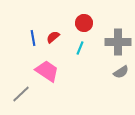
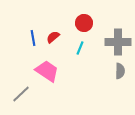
gray semicircle: moved 1 px left, 1 px up; rotated 56 degrees counterclockwise
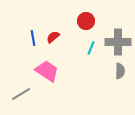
red circle: moved 2 px right, 2 px up
cyan line: moved 11 px right
gray line: rotated 12 degrees clockwise
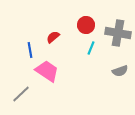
red circle: moved 4 px down
blue line: moved 3 px left, 12 px down
gray cross: moved 9 px up; rotated 10 degrees clockwise
gray semicircle: rotated 70 degrees clockwise
gray line: rotated 12 degrees counterclockwise
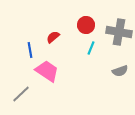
gray cross: moved 1 px right, 1 px up
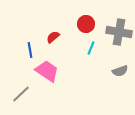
red circle: moved 1 px up
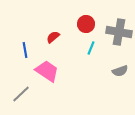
blue line: moved 5 px left
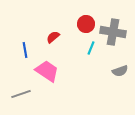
gray cross: moved 6 px left
gray line: rotated 24 degrees clockwise
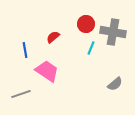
gray semicircle: moved 5 px left, 13 px down; rotated 21 degrees counterclockwise
